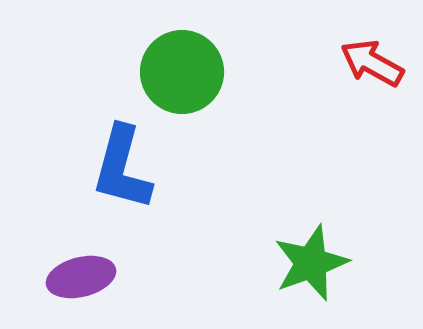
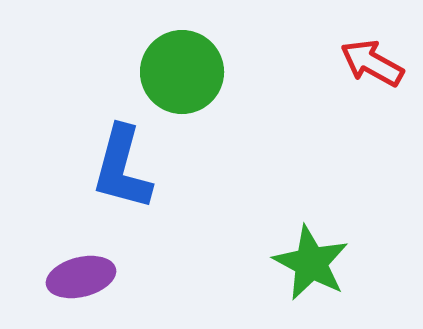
green star: rotated 24 degrees counterclockwise
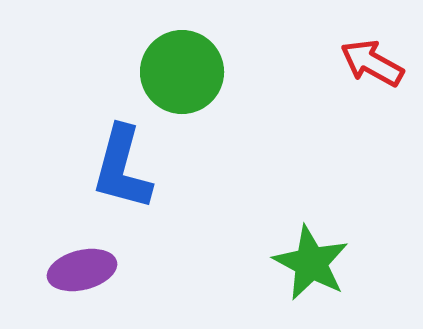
purple ellipse: moved 1 px right, 7 px up
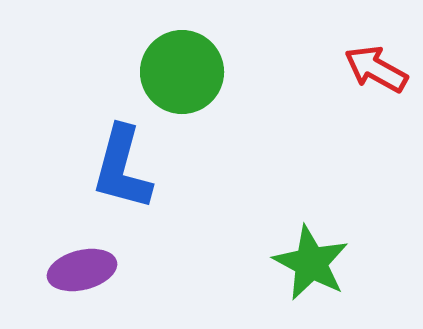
red arrow: moved 4 px right, 6 px down
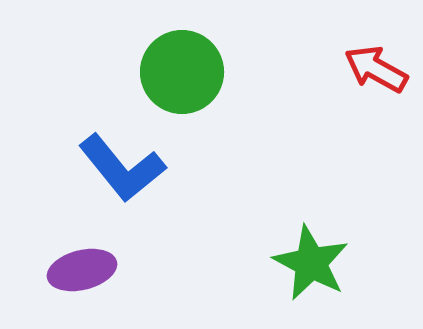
blue L-shape: rotated 54 degrees counterclockwise
